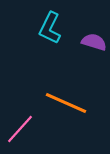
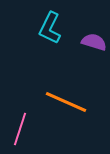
orange line: moved 1 px up
pink line: rotated 24 degrees counterclockwise
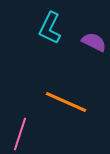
purple semicircle: rotated 10 degrees clockwise
pink line: moved 5 px down
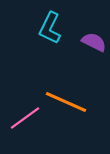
pink line: moved 5 px right, 16 px up; rotated 36 degrees clockwise
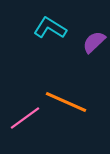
cyan L-shape: rotated 96 degrees clockwise
purple semicircle: rotated 70 degrees counterclockwise
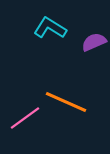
purple semicircle: rotated 20 degrees clockwise
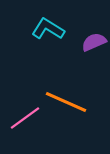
cyan L-shape: moved 2 px left, 1 px down
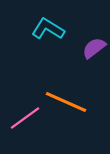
purple semicircle: moved 6 px down; rotated 15 degrees counterclockwise
